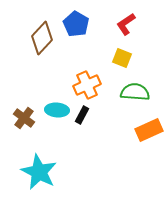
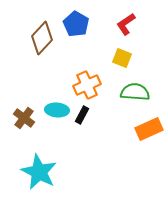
orange rectangle: moved 1 px up
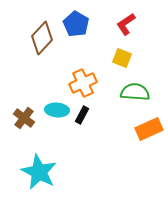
orange cross: moved 4 px left, 2 px up
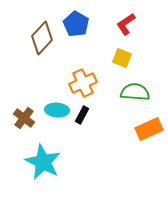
cyan star: moved 4 px right, 10 px up
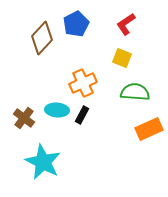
blue pentagon: rotated 15 degrees clockwise
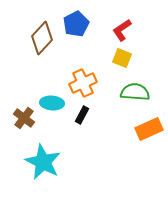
red L-shape: moved 4 px left, 6 px down
cyan ellipse: moved 5 px left, 7 px up
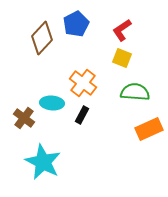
orange cross: rotated 28 degrees counterclockwise
